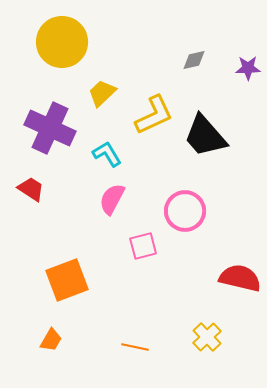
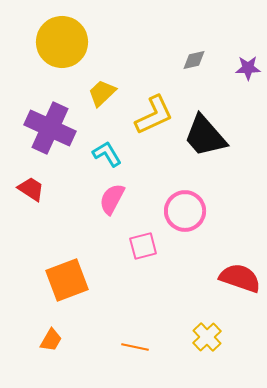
red semicircle: rotated 6 degrees clockwise
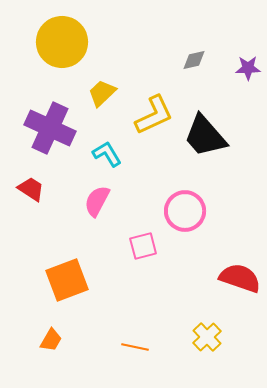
pink semicircle: moved 15 px left, 2 px down
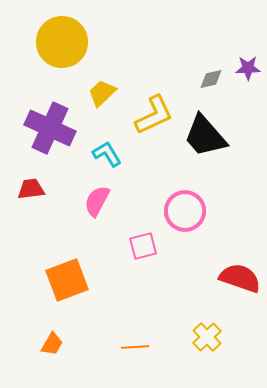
gray diamond: moved 17 px right, 19 px down
red trapezoid: rotated 40 degrees counterclockwise
orange trapezoid: moved 1 px right, 4 px down
orange line: rotated 16 degrees counterclockwise
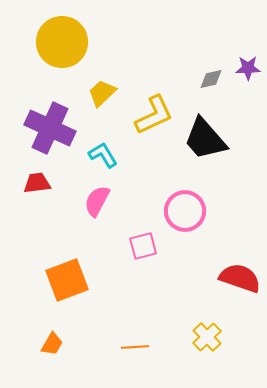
black trapezoid: moved 3 px down
cyan L-shape: moved 4 px left, 1 px down
red trapezoid: moved 6 px right, 6 px up
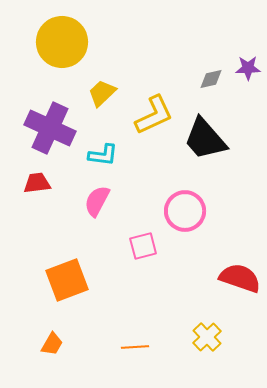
cyan L-shape: rotated 128 degrees clockwise
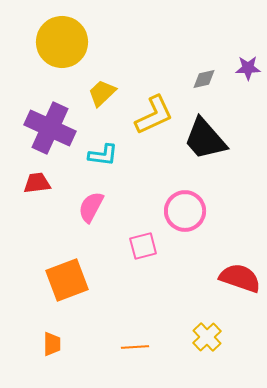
gray diamond: moved 7 px left
pink semicircle: moved 6 px left, 6 px down
orange trapezoid: rotated 30 degrees counterclockwise
